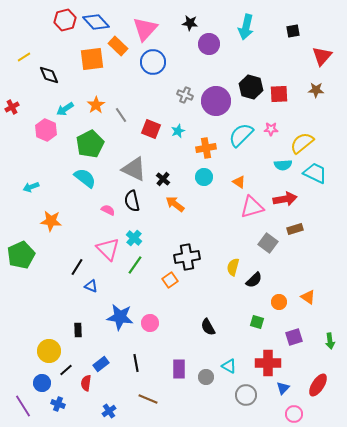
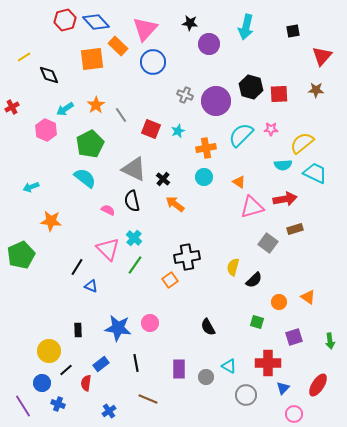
blue star at (120, 317): moved 2 px left, 11 px down
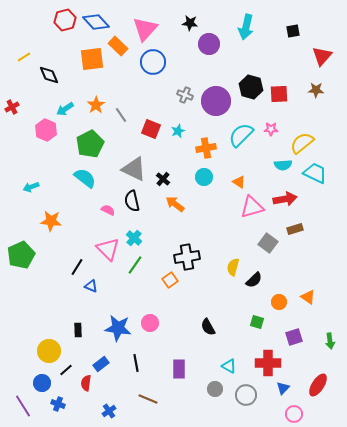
gray circle at (206, 377): moved 9 px right, 12 px down
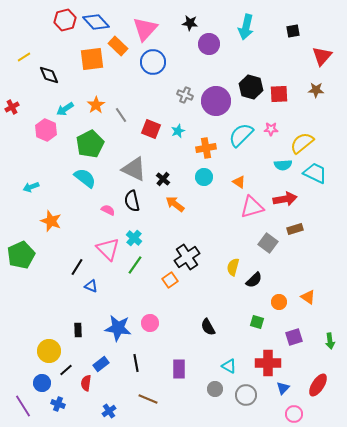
orange star at (51, 221): rotated 15 degrees clockwise
black cross at (187, 257): rotated 25 degrees counterclockwise
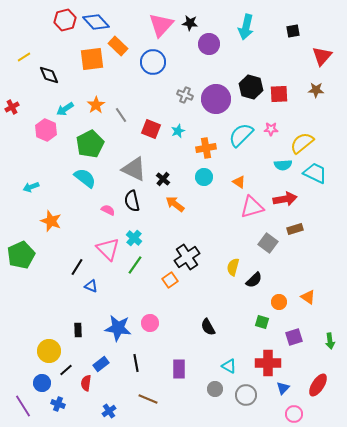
pink triangle at (145, 29): moved 16 px right, 4 px up
purple circle at (216, 101): moved 2 px up
green square at (257, 322): moved 5 px right
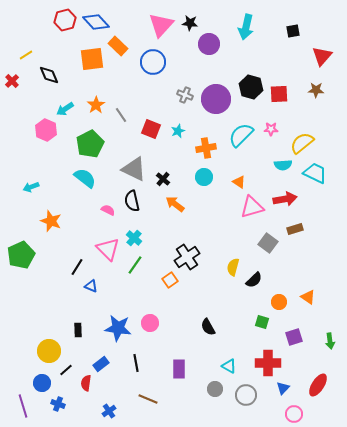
yellow line at (24, 57): moved 2 px right, 2 px up
red cross at (12, 107): moved 26 px up; rotated 16 degrees counterclockwise
purple line at (23, 406): rotated 15 degrees clockwise
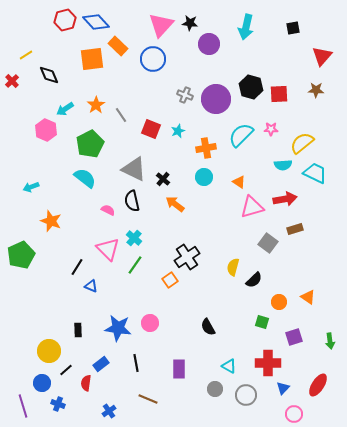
black square at (293, 31): moved 3 px up
blue circle at (153, 62): moved 3 px up
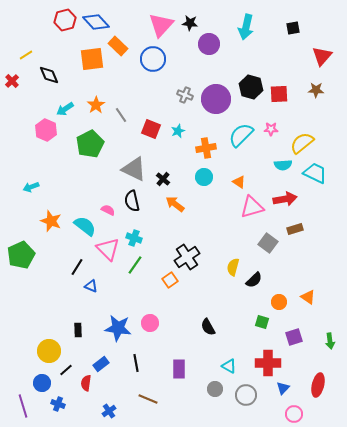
cyan semicircle at (85, 178): moved 48 px down
cyan cross at (134, 238): rotated 21 degrees counterclockwise
red ellipse at (318, 385): rotated 20 degrees counterclockwise
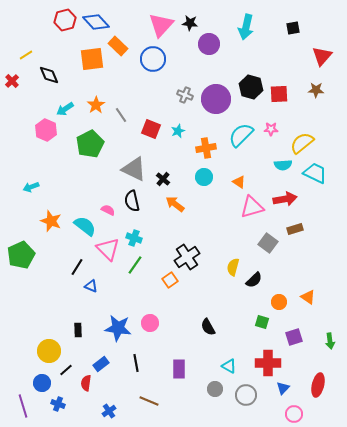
brown line at (148, 399): moved 1 px right, 2 px down
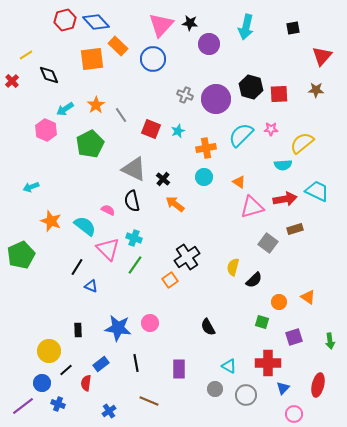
cyan trapezoid at (315, 173): moved 2 px right, 18 px down
purple line at (23, 406): rotated 70 degrees clockwise
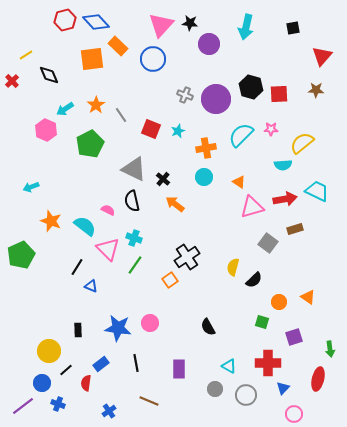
green arrow at (330, 341): moved 8 px down
red ellipse at (318, 385): moved 6 px up
